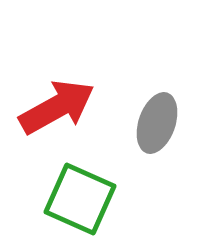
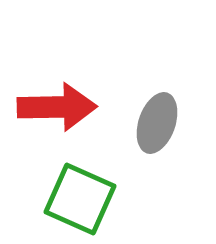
red arrow: rotated 28 degrees clockwise
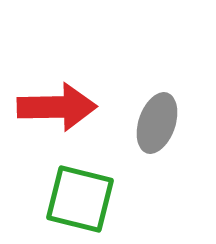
green square: rotated 10 degrees counterclockwise
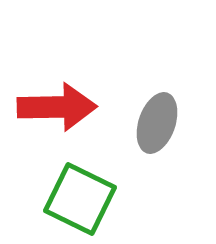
green square: rotated 12 degrees clockwise
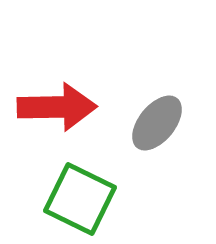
gray ellipse: rotated 20 degrees clockwise
